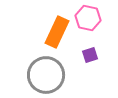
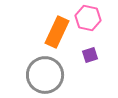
gray circle: moved 1 px left
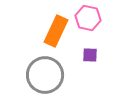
orange rectangle: moved 1 px left, 1 px up
purple square: rotated 21 degrees clockwise
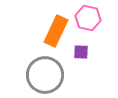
purple square: moved 9 px left, 3 px up
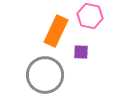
pink hexagon: moved 2 px right, 2 px up
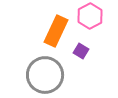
pink hexagon: rotated 20 degrees clockwise
purple square: moved 1 px up; rotated 28 degrees clockwise
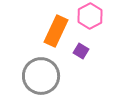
gray circle: moved 4 px left, 1 px down
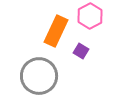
gray circle: moved 2 px left
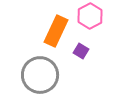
gray circle: moved 1 px right, 1 px up
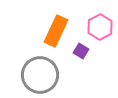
pink hexagon: moved 10 px right, 11 px down
